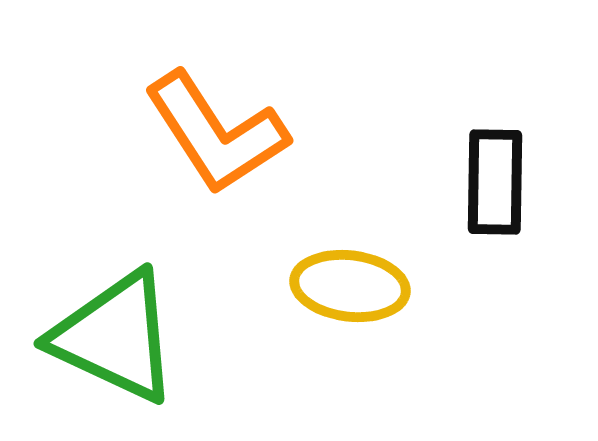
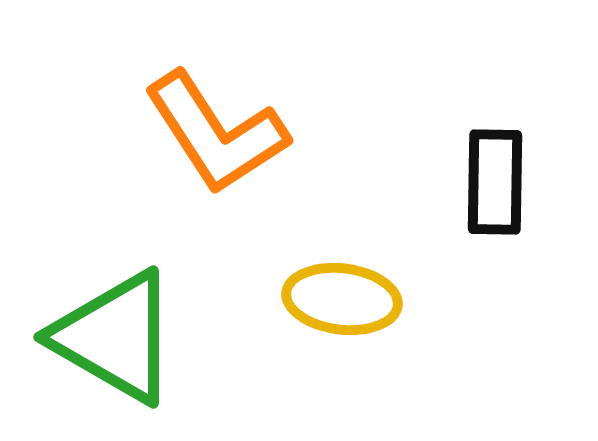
yellow ellipse: moved 8 px left, 13 px down
green triangle: rotated 5 degrees clockwise
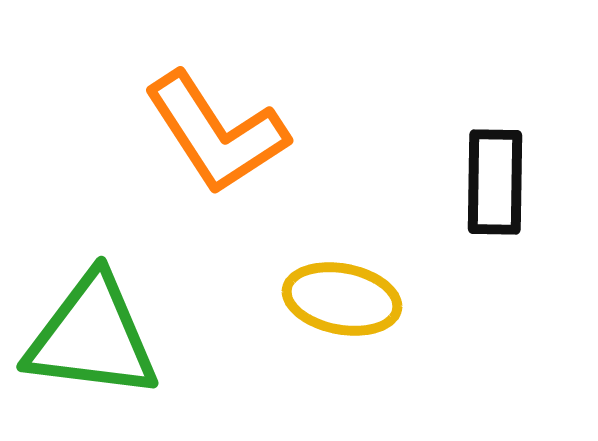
yellow ellipse: rotated 4 degrees clockwise
green triangle: moved 23 px left; rotated 23 degrees counterclockwise
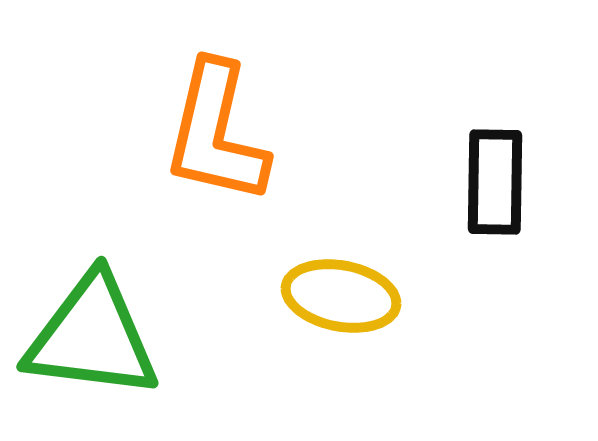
orange L-shape: rotated 46 degrees clockwise
yellow ellipse: moved 1 px left, 3 px up
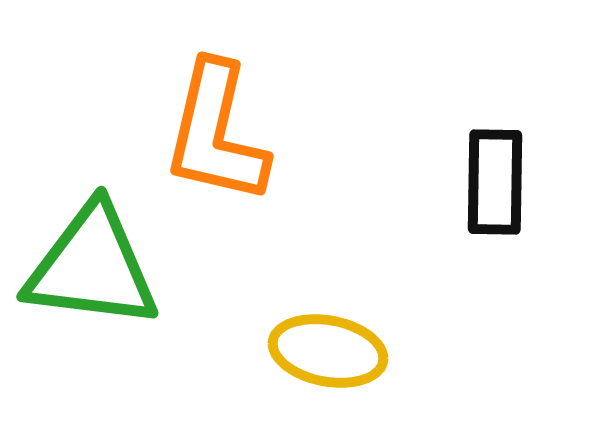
yellow ellipse: moved 13 px left, 55 px down
green triangle: moved 70 px up
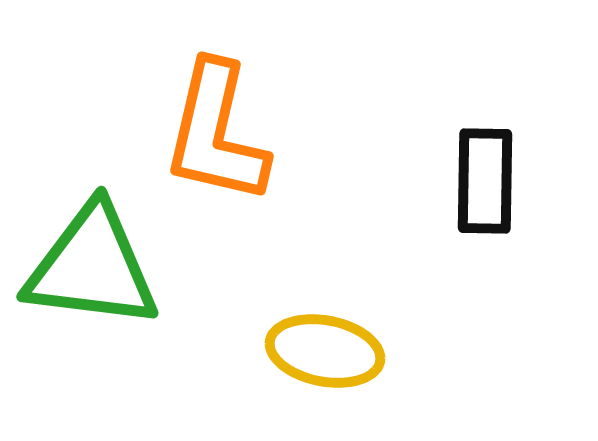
black rectangle: moved 10 px left, 1 px up
yellow ellipse: moved 3 px left
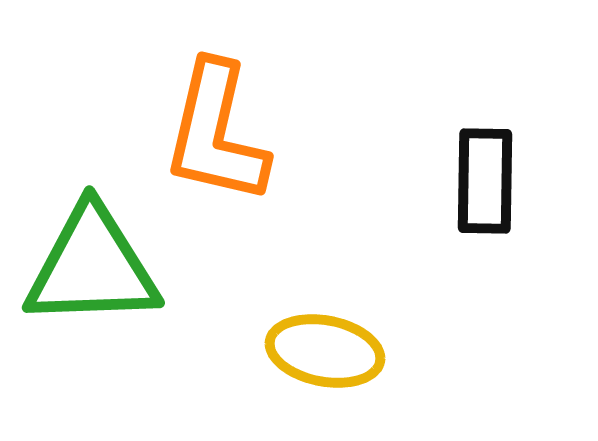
green triangle: rotated 9 degrees counterclockwise
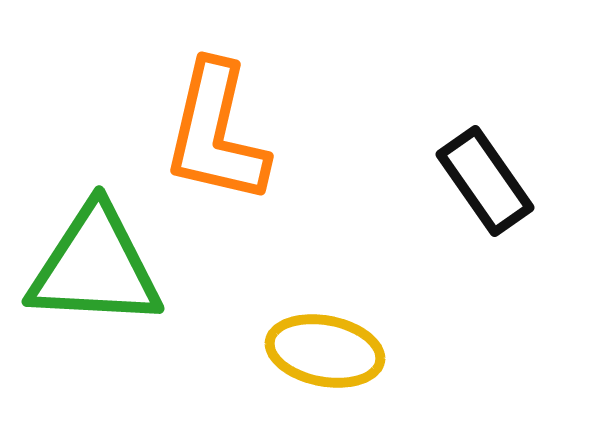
black rectangle: rotated 36 degrees counterclockwise
green triangle: moved 3 px right; rotated 5 degrees clockwise
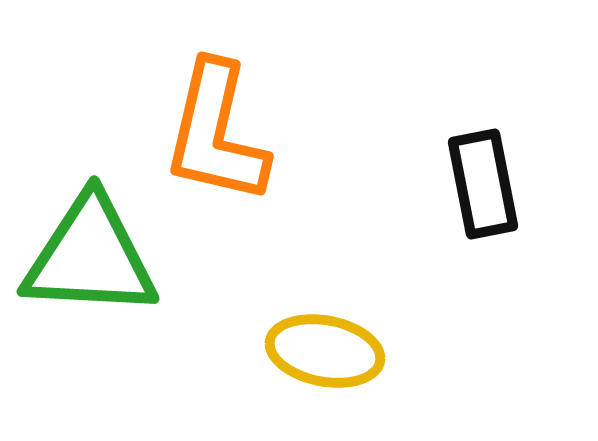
black rectangle: moved 2 px left, 3 px down; rotated 24 degrees clockwise
green triangle: moved 5 px left, 10 px up
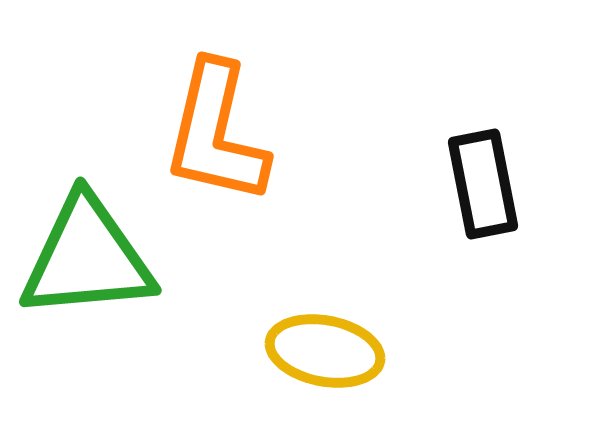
green triangle: moved 3 px left, 1 px down; rotated 8 degrees counterclockwise
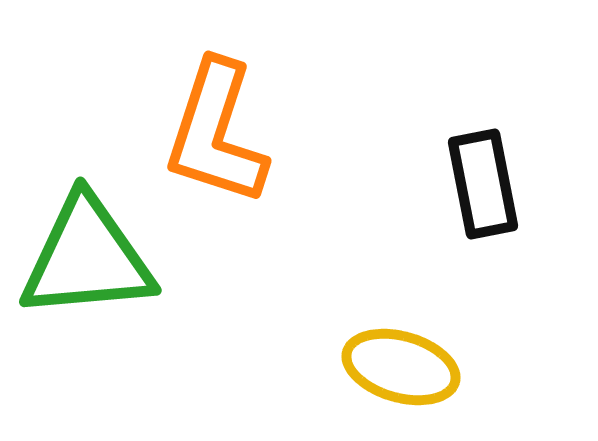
orange L-shape: rotated 5 degrees clockwise
yellow ellipse: moved 76 px right, 16 px down; rotated 5 degrees clockwise
